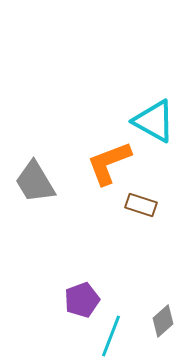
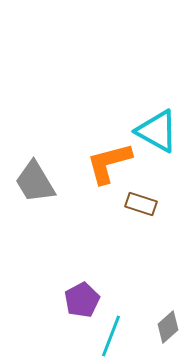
cyan triangle: moved 3 px right, 10 px down
orange L-shape: rotated 6 degrees clockwise
brown rectangle: moved 1 px up
purple pentagon: rotated 8 degrees counterclockwise
gray diamond: moved 5 px right, 6 px down
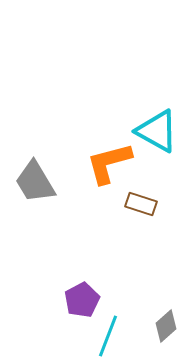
gray diamond: moved 2 px left, 1 px up
cyan line: moved 3 px left
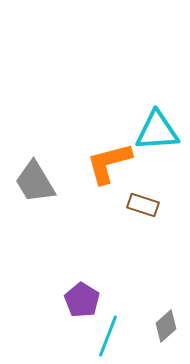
cyan triangle: rotated 33 degrees counterclockwise
brown rectangle: moved 2 px right, 1 px down
purple pentagon: rotated 12 degrees counterclockwise
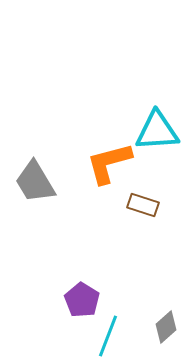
gray diamond: moved 1 px down
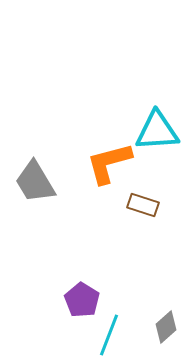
cyan line: moved 1 px right, 1 px up
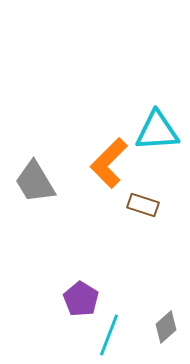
orange L-shape: rotated 30 degrees counterclockwise
purple pentagon: moved 1 px left, 1 px up
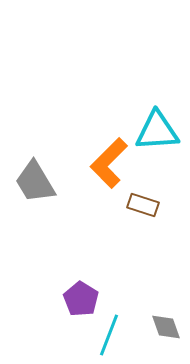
gray diamond: rotated 68 degrees counterclockwise
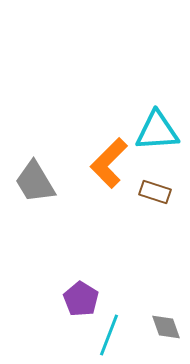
brown rectangle: moved 12 px right, 13 px up
